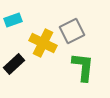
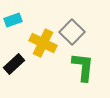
gray square: moved 1 px down; rotated 20 degrees counterclockwise
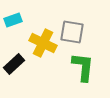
gray square: rotated 35 degrees counterclockwise
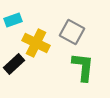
gray square: rotated 20 degrees clockwise
yellow cross: moved 7 px left
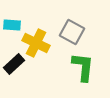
cyan rectangle: moved 1 px left, 5 px down; rotated 24 degrees clockwise
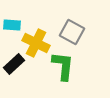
green L-shape: moved 20 px left, 1 px up
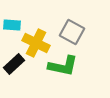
green L-shape: rotated 96 degrees clockwise
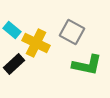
cyan rectangle: moved 5 px down; rotated 36 degrees clockwise
green L-shape: moved 24 px right, 1 px up
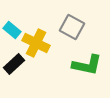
gray square: moved 5 px up
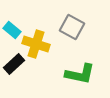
yellow cross: moved 1 px down; rotated 8 degrees counterclockwise
green L-shape: moved 7 px left, 9 px down
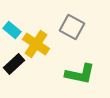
yellow cross: rotated 16 degrees clockwise
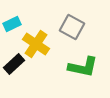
cyan rectangle: moved 6 px up; rotated 66 degrees counterclockwise
green L-shape: moved 3 px right, 7 px up
